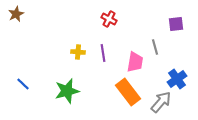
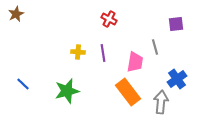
gray arrow: rotated 35 degrees counterclockwise
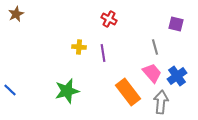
purple square: rotated 21 degrees clockwise
yellow cross: moved 1 px right, 5 px up
pink trapezoid: moved 17 px right, 11 px down; rotated 50 degrees counterclockwise
blue cross: moved 3 px up
blue line: moved 13 px left, 6 px down
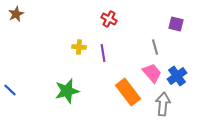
gray arrow: moved 2 px right, 2 px down
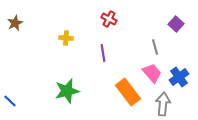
brown star: moved 1 px left, 9 px down
purple square: rotated 28 degrees clockwise
yellow cross: moved 13 px left, 9 px up
blue cross: moved 2 px right, 1 px down
blue line: moved 11 px down
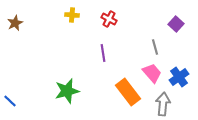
yellow cross: moved 6 px right, 23 px up
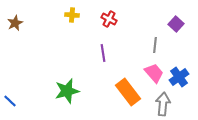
gray line: moved 2 px up; rotated 21 degrees clockwise
pink trapezoid: moved 2 px right
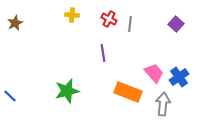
gray line: moved 25 px left, 21 px up
orange rectangle: rotated 32 degrees counterclockwise
blue line: moved 5 px up
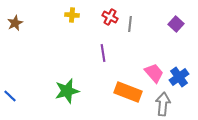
red cross: moved 1 px right, 2 px up
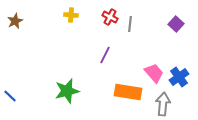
yellow cross: moved 1 px left
brown star: moved 2 px up
purple line: moved 2 px right, 2 px down; rotated 36 degrees clockwise
orange rectangle: rotated 12 degrees counterclockwise
